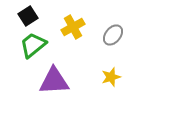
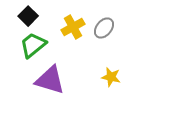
black square: rotated 12 degrees counterclockwise
gray ellipse: moved 9 px left, 7 px up
yellow star: rotated 30 degrees clockwise
purple triangle: moved 4 px left, 1 px up; rotated 20 degrees clockwise
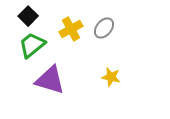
yellow cross: moved 2 px left, 2 px down
green trapezoid: moved 1 px left
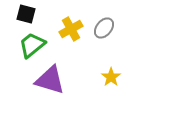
black square: moved 2 px left, 2 px up; rotated 30 degrees counterclockwise
yellow star: rotated 24 degrees clockwise
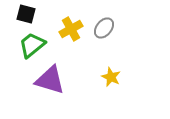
yellow star: rotated 12 degrees counterclockwise
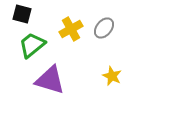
black square: moved 4 px left
yellow star: moved 1 px right, 1 px up
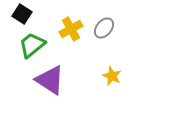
black square: rotated 18 degrees clockwise
purple triangle: rotated 16 degrees clockwise
